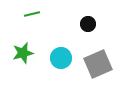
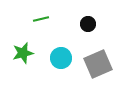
green line: moved 9 px right, 5 px down
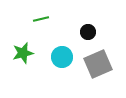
black circle: moved 8 px down
cyan circle: moved 1 px right, 1 px up
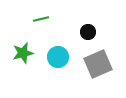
cyan circle: moved 4 px left
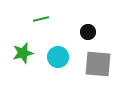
gray square: rotated 28 degrees clockwise
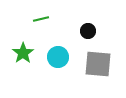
black circle: moved 1 px up
green star: rotated 20 degrees counterclockwise
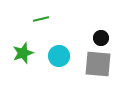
black circle: moved 13 px right, 7 px down
green star: rotated 15 degrees clockwise
cyan circle: moved 1 px right, 1 px up
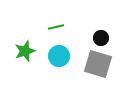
green line: moved 15 px right, 8 px down
green star: moved 2 px right, 2 px up
gray square: rotated 12 degrees clockwise
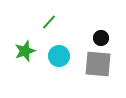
green line: moved 7 px left, 5 px up; rotated 35 degrees counterclockwise
gray square: rotated 12 degrees counterclockwise
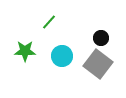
green star: rotated 20 degrees clockwise
cyan circle: moved 3 px right
gray square: rotated 32 degrees clockwise
